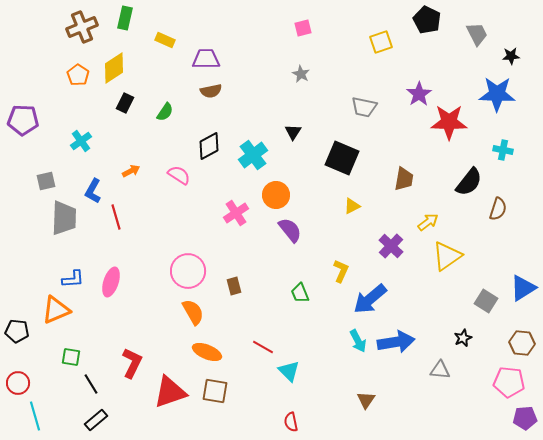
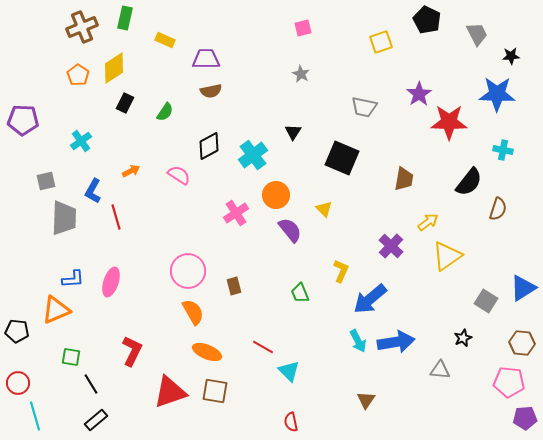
yellow triangle at (352, 206): moved 28 px left, 3 px down; rotated 48 degrees counterclockwise
red L-shape at (132, 363): moved 12 px up
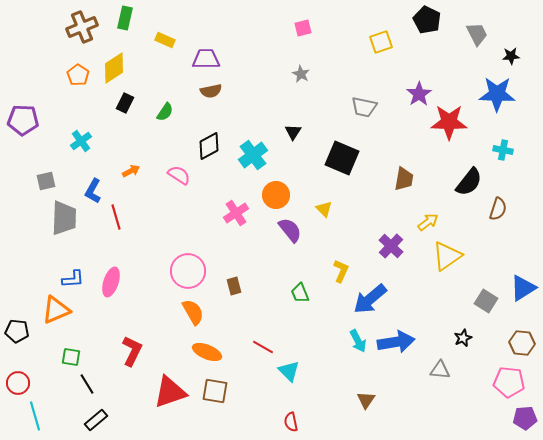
black line at (91, 384): moved 4 px left
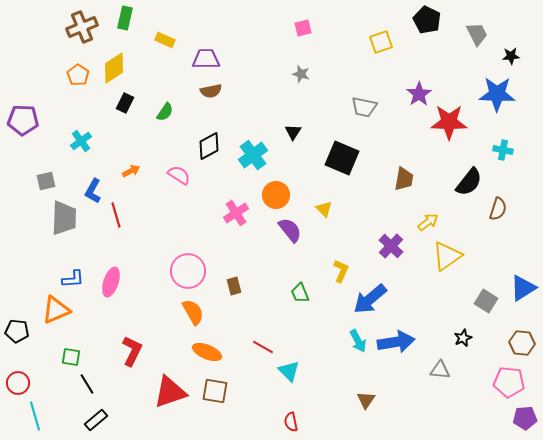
gray star at (301, 74): rotated 12 degrees counterclockwise
red line at (116, 217): moved 2 px up
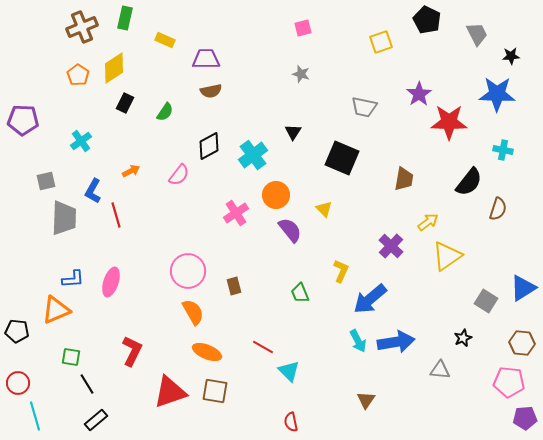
pink semicircle at (179, 175): rotated 95 degrees clockwise
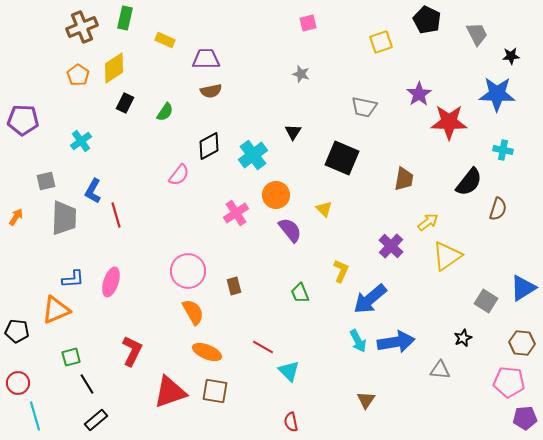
pink square at (303, 28): moved 5 px right, 5 px up
orange arrow at (131, 171): moved 115 px left, 46 px down; rotated 30 degrees counterclockwise
green square at (71, 357): rotated 24 degrees counterclockwise
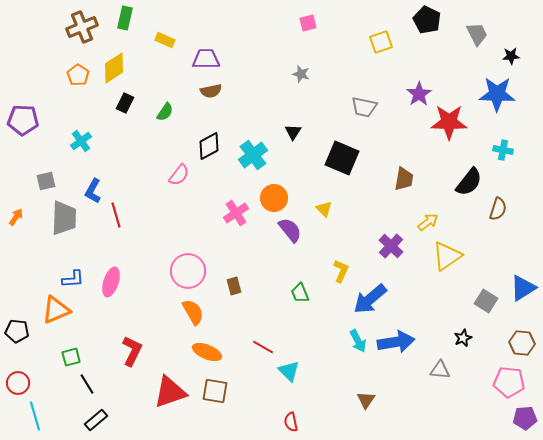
orange circle at (276, 195): moved 2 px left, 3 px down
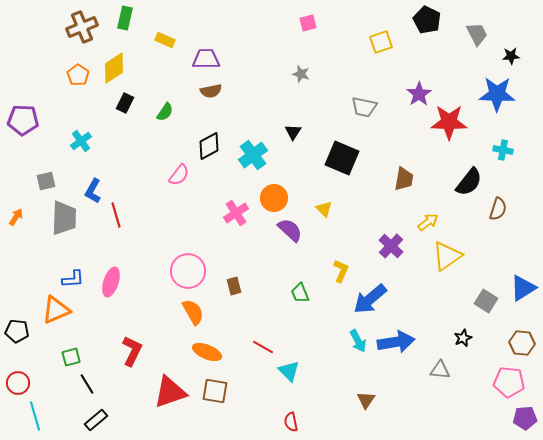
purple semicircle at (290, 230): rotated 8 degrees counterclockwise
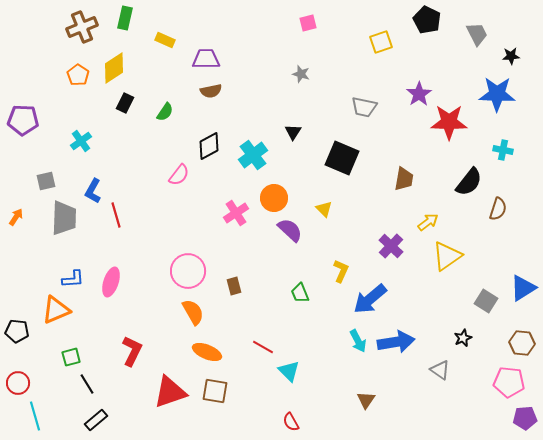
gray triangle at (440, 370): rotated 30 degrees clockwise
red semicircle at (291, 422): rotated 18 degrees counterclockwise
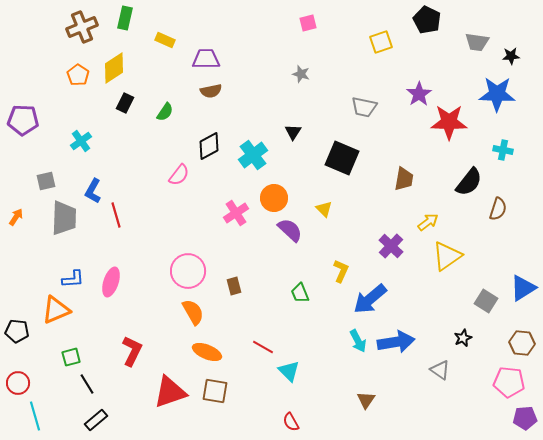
gray trapezoid at (477, 34): moved 8 px down; rotated 125 degrees clockwise
